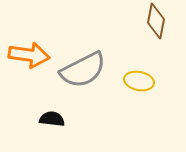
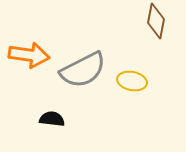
yellow ellipse: moved 7 px left
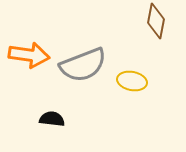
gray semicircle: moved 5 px up; rotated 6 degrees clockwise
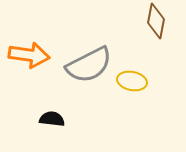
gray semicircle: moved 6 px right; rotated 6 degrees counterclockwise
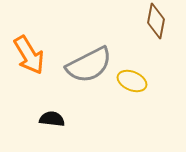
orange arrow: rotated 51 degrees clockwise
yellow ellipse: rotated 12 degrees clockwise
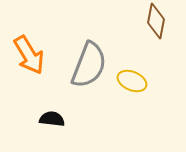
gray semicircle: rotated 42 degrees counterclockwise
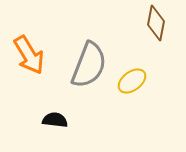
brown diamond: moved 2 px down
yellow ellipse: rotated 60 degrees counterclockwise
black semicircle: moved 3 px right, 1 px down
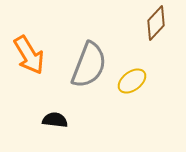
brown diamond: rotated 32 degrees clockwise
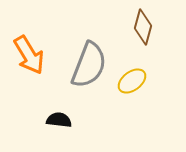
brown diamond: moved 13 px left, 4 px down; rotated 28 degrees counterclockwise
black semicircle: moved 4 px right
